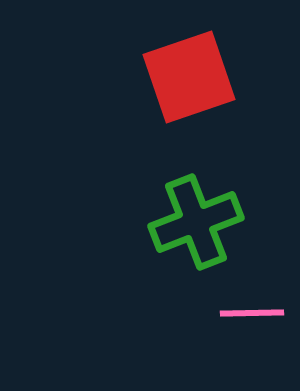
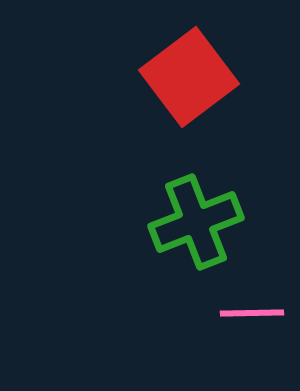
red square: rotated 18 degrees counterclockwise
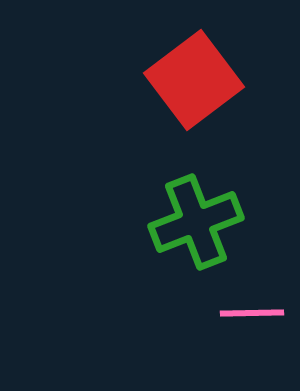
red square: moved 5 px right, 3 px down
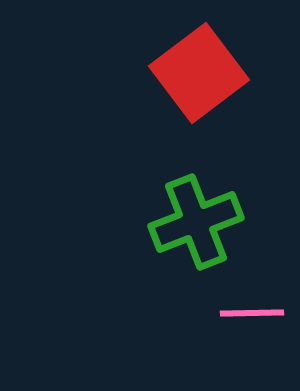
red square: moved 5 px right, 7 px up
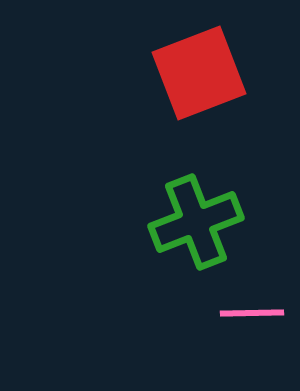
red square: rotated 16 degrees clockwise
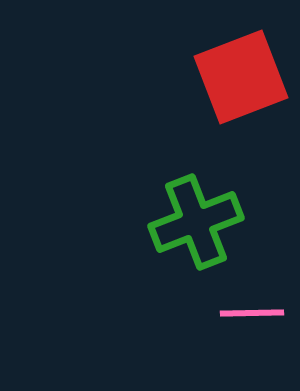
red square: moved 42 px right, 4 px down
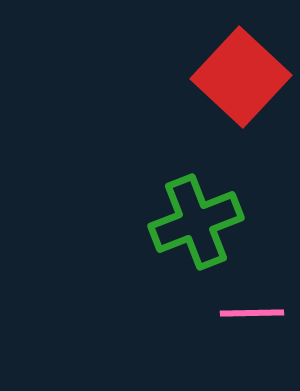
red square: rotated 26 degrees counterclockwise
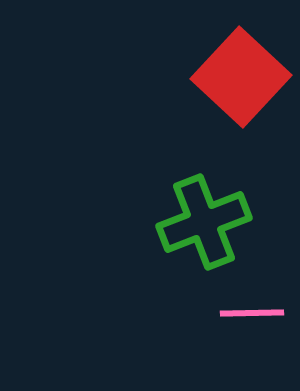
green cross: moved 8 px right
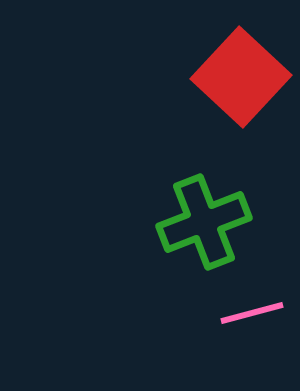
pink line: rotated 14 degrees counterclockwise
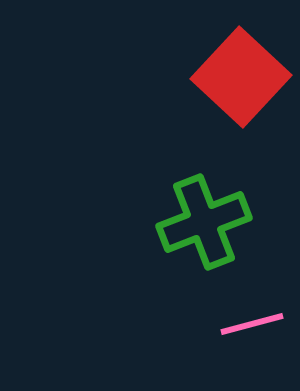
pink line: moved 11 px down
